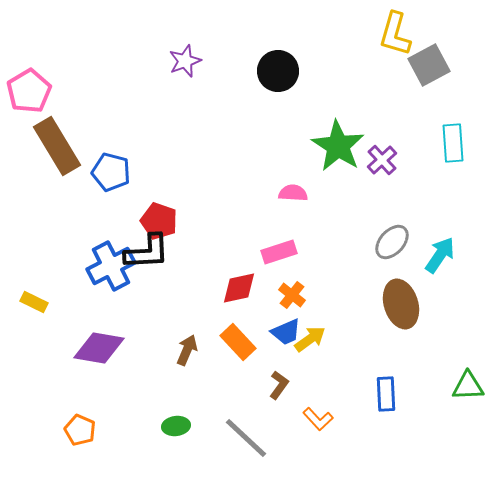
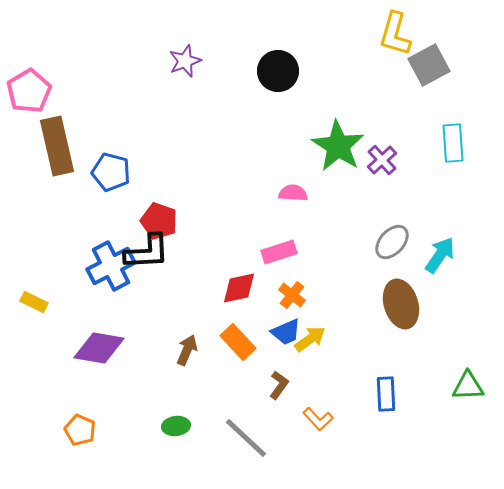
brown rectangle: rotated 18 degrees clockwise
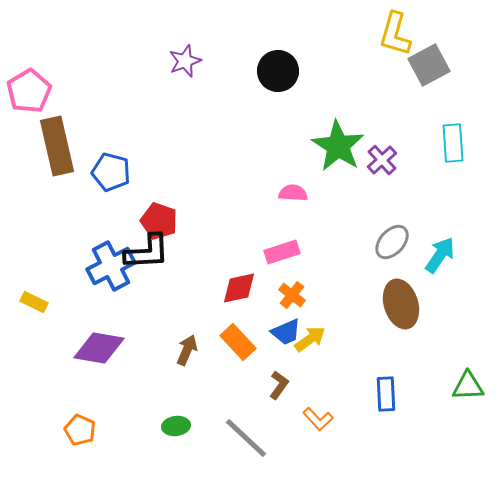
pink rectangle: moved 3 px right
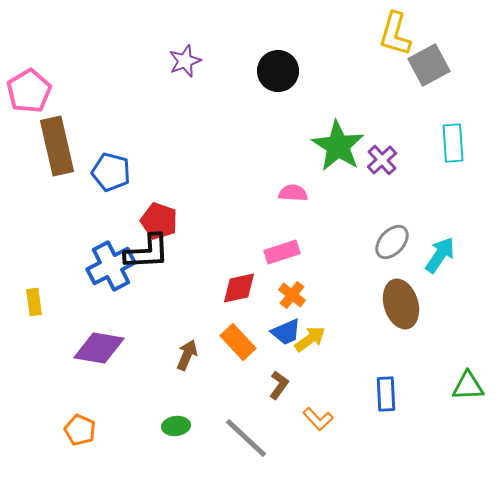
yellow rectangle: rotated 56 degrees clockwise
brown arrow: moved 5 px down
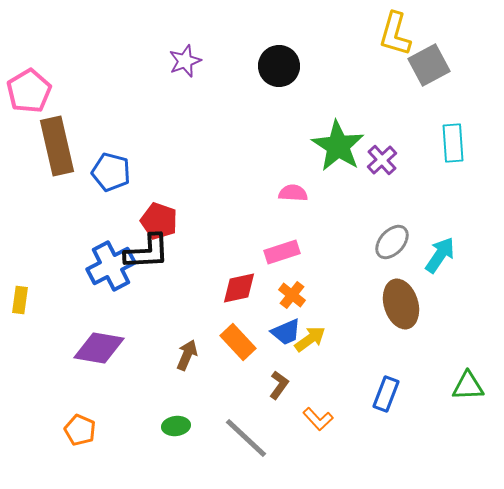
black circle: moved 1 px right, 5 px up
yellow rectangle: moved 14 px left, 2 px up; rotated 16 degrees clockwise
blue rectangle: rotated 24 degrees clockwise
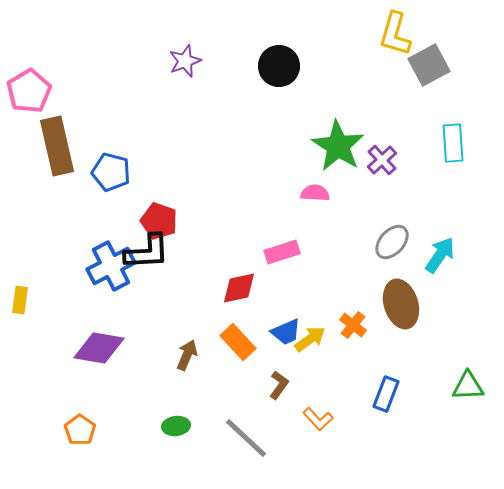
pink semicircle: moved 22 px right
orange cross: moved 61 px right, 30 px down
orange pentagon: rotated 12 degrees clockwise
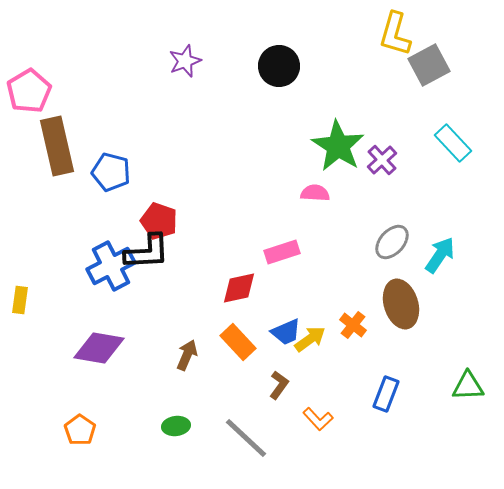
cyan rectangle: rotated 39 degrees counterclockwise
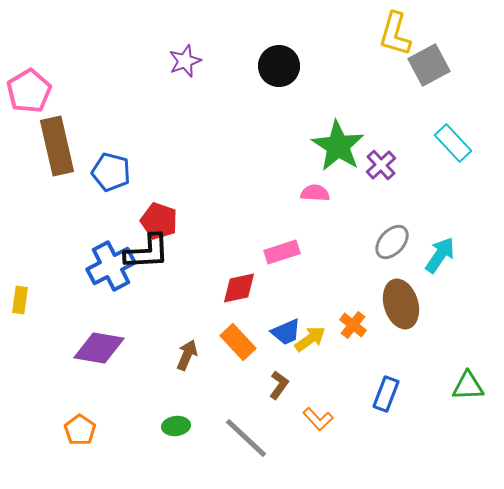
purple cross: moved 1 px left, 5 px down
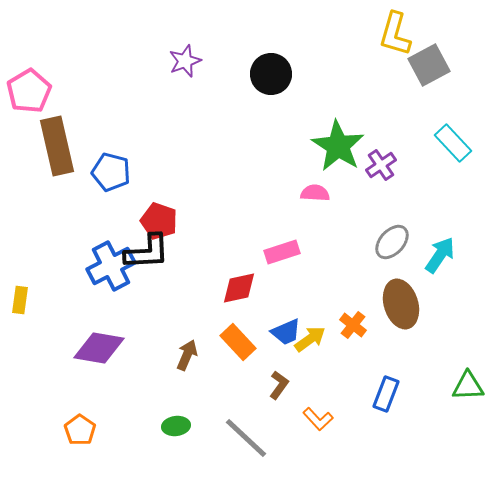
black circle: moved 8 px left, 8 px down
purple cross: rotated 8 degrees clockwise
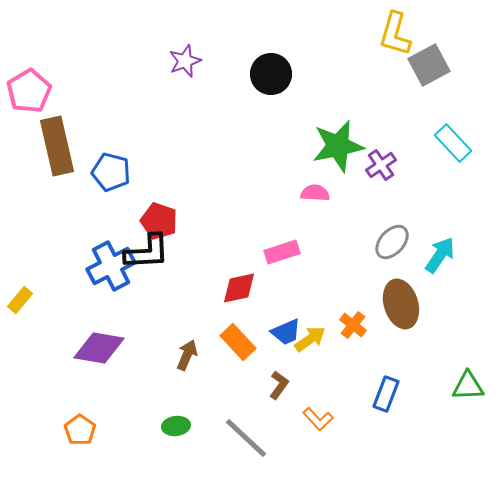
green star: rotated 28 degrees clockwise
yellow rectangle: rotated 32 degrees clockwise
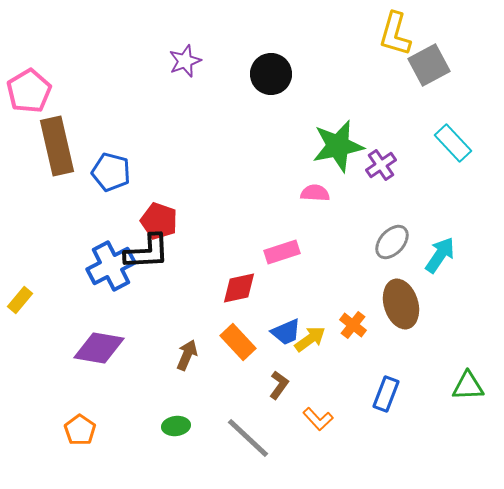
gray line: moved 2 px right
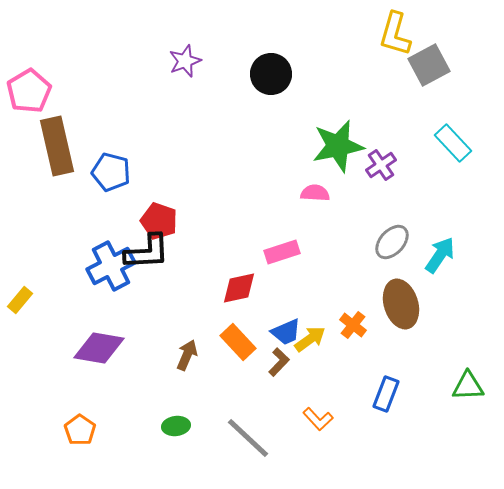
brown L-shape: moved 23 px up; rotated 8 degrees clockwise
